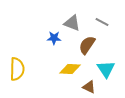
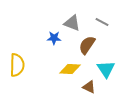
yellow semicircle: moved 4 px up
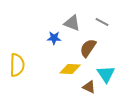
brown semicircle: moved 1 px right, 3 px down
cyan triangle: moved 5 px down
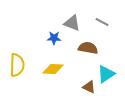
brown semicircle: rotated 66 degrees clockwise
yellow diamond: moved 17 px left
cyan triangle: rotated 30 degrees clockwise
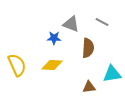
gray triangle: moved 1 px left, 1 px down
brown semicircle: rotated 84 degrees clockwise
yellow semicircle: rotated 25 degrees counterclockwise
yellow diamond: moved 1 px left, 4 px up
cyan triangle: moved 6 px right; rotated 24 degrees clockwise
brown triangle: rotated 32 degrees counterclockwise
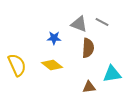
gray triangle: moved 8 px right
yellow diamond: rotated 35 degrees clockwise
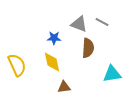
yellow diamond: moved 3 px up; rotated 40 degrees clockwise
brown triangle: moved 25 px left
